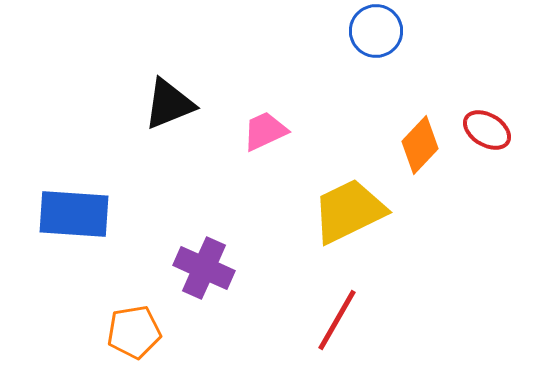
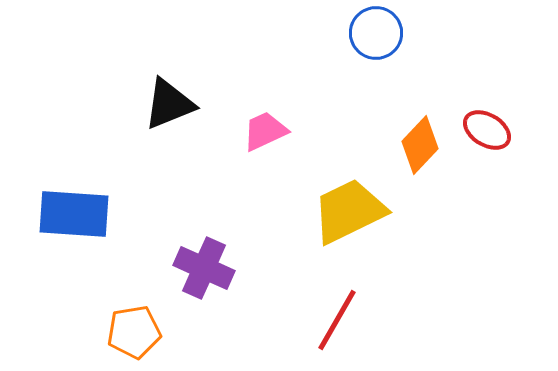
blue circle: moved 2 px down
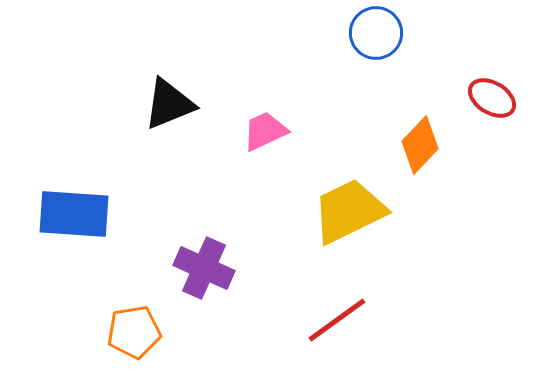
red ellipse: moved 5 px right, 32 px up
red line: rotated 24 degrees clockwise
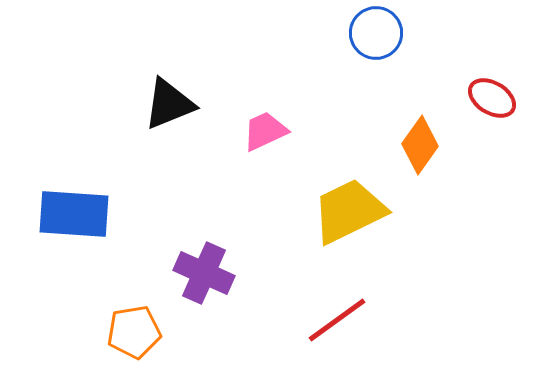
orange diamond: rotated 8 degrees counterclockwise
purple cross: moved 5 px down
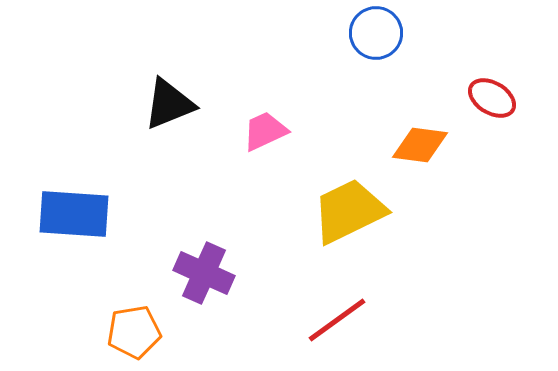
orange diamond: rotated 62 degrees clockwise
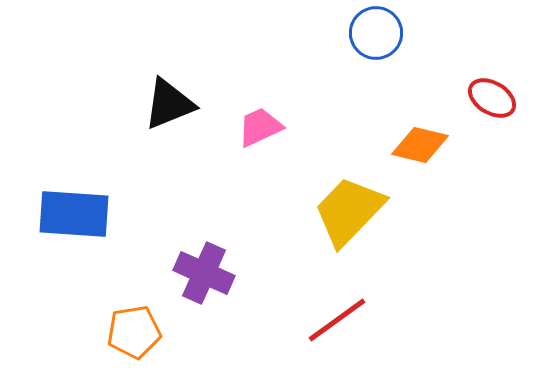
pink trapezoid: moved 5 px left, 4 px up
orange diamond: rotated 6 degrees clockwise
yellow trapezoid: rotated 20 degrees counterclockwise
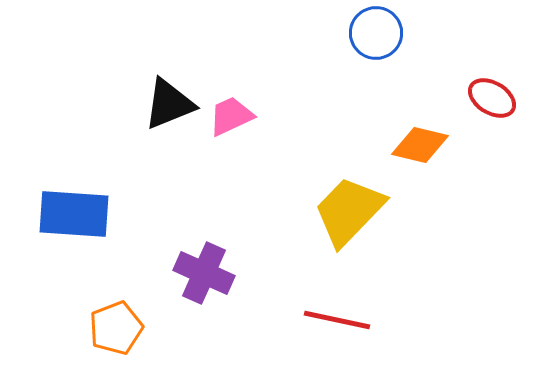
pink trapezoid: moved 29 px left, 11 px up
red line: rotated 48 degrees clockwise
orange pentagon: moved 18 px left, 4 px up; rotated 12 degrees counterclockwise
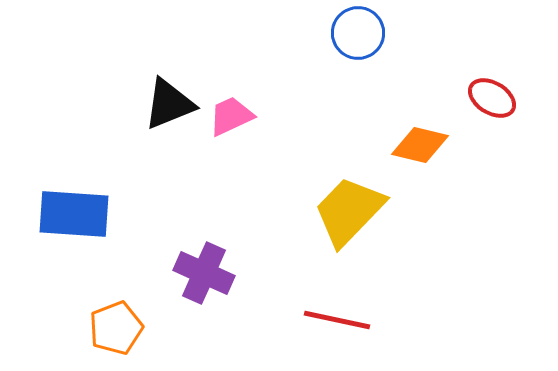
blue circle: moved 18 px left
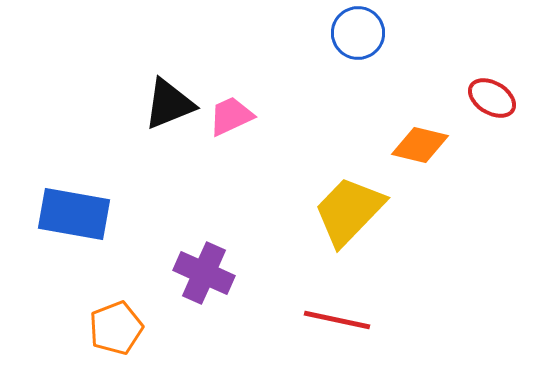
blue rectangle: rotated 6 degrees clockwise
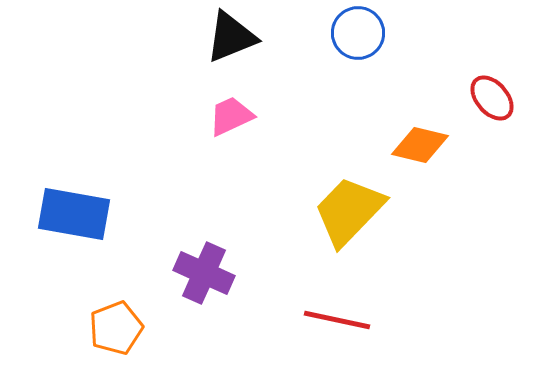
red ellipse: rotated 18 degrees clockwise
black triangle: moved 62 px right, 67 px up
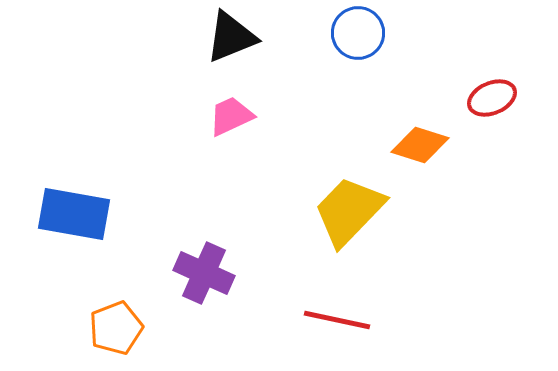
red ellipse: rotated 72 degrees counterclockwise
orange diamond: rotated 4 degrees clockwise
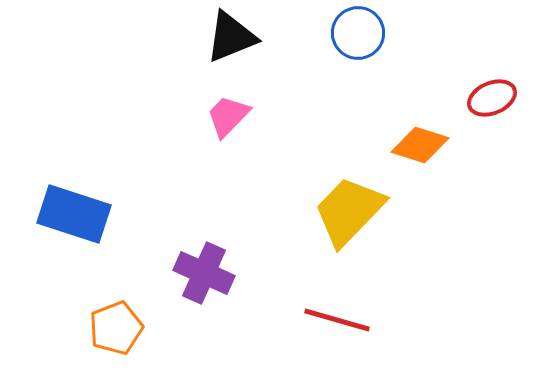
pink trapezoid: moved 3 px left; rotated 21 degrees counterclockwise
blue rectangle: rotated 8 degrees clockwise
red line: rotated 4 degrees clockwise
